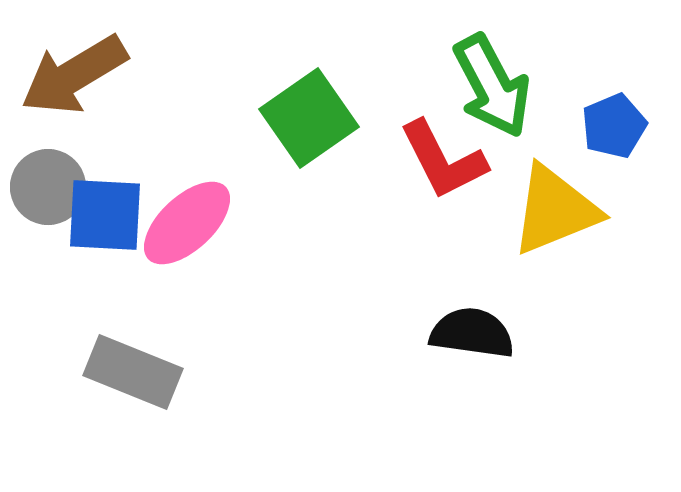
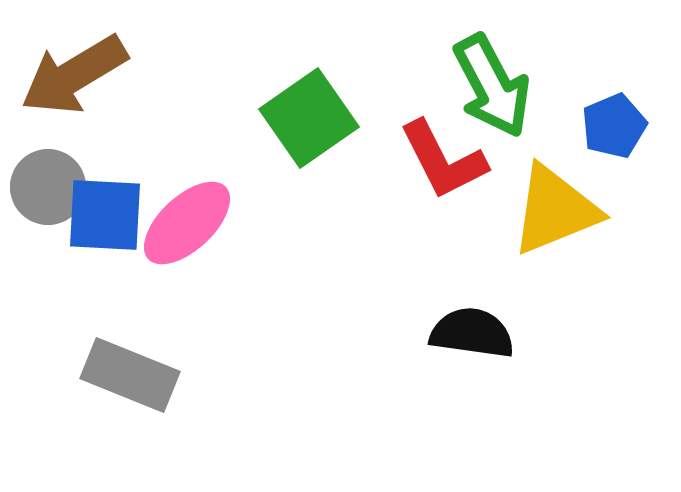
gray rectangle: moved 3 px left, 3 px down
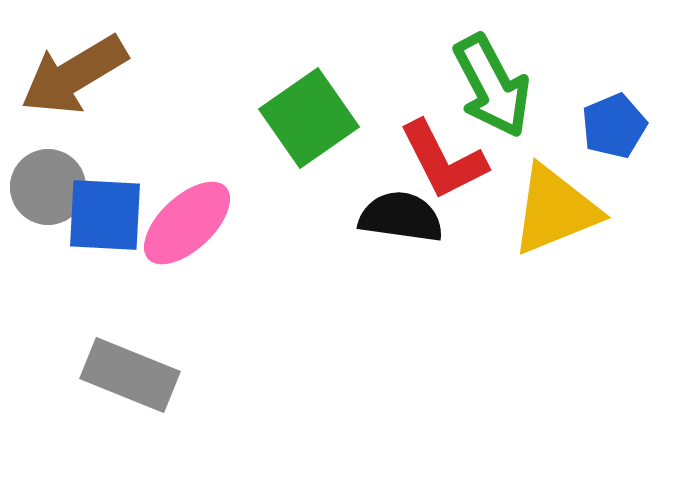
black semicircle: moved 71 px left, 116 px up
